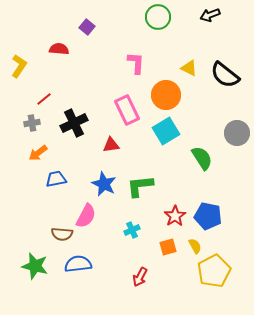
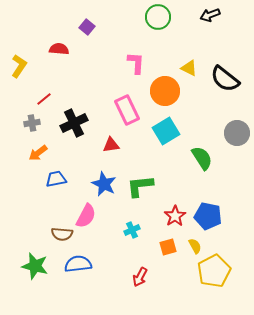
black semicircle: moved 4 px down
orange circle: moved 1 px left, 4 px up
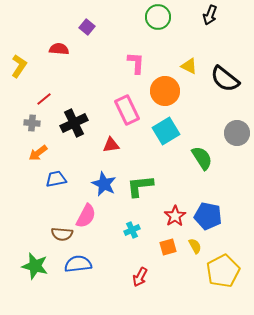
black arrow: rotated 48 degrees counterclockwise
yellow triangle: moved 2 px up
gray cross: rotated 14 degrees clockwise
yellow pentagon: moved 9 px right
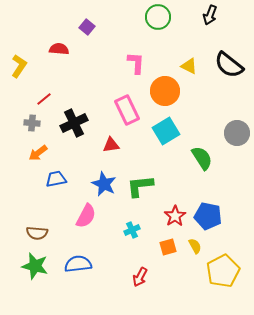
black semicircle: moved 4 px right, 14 px up
brown semicircle: moved 25 px left, 1 px up
